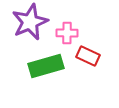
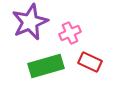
pink cross: moved 3 px right; rotated 25 degrees counterclockwise
red rectangle: moved 2 px right, 6 px down
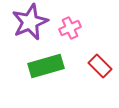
pink cross: moved 5 px up
red rectangle: moved 10 px right, 4 px down; rotated 20 degrees clockwise
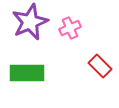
green rectangle: moved 19 px left, 7 px down; rotated 16 degrees clockwise
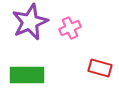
red rectangle: moved 2 px down; rotated 30 degrees counterclockwise
green rectangle: moved 2 px down
